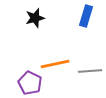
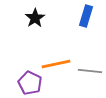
black star: rotated 18 degrees counterclockwise
orange line: moved 1 px right
gray line: rotated 10 degrees clockwise
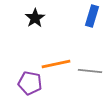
blue rectangle: moved 6 px right
purple pentagon: rotated 15 degrees counterclockwise
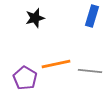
black star: rotated 18 degrees clockwise
purple pentagon: moved 5 px left, 5 px up; rotated 20 degrees clockwise
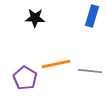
black star: rotated 18 degrees clockwise
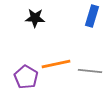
purple pentagon: moved 1 px right, 1 px up
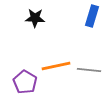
orange line: moved 2 px down
gray line: moved 1 px left, 1 px up
purple pentagon: moved 1 px left, 5 px down
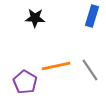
gray line: moved 1 px right; rotated 50 degrees clockwise
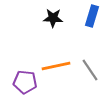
black star: moved 18 px right
purple pentagon: rotated 25 degrees counterclockwise
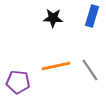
purple pentagon: moved 7 px left
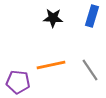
orange line: moved 5 px left, 1 px up
